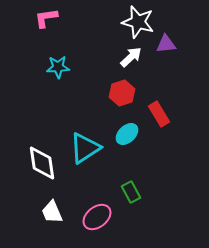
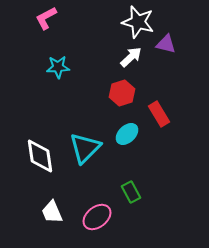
pink L-shape: rotated 20 degrees counterclockwise
purple triangle: rotated 20 degrees clockwise
cyan triangle: rotated 12 degrees counterclockwise
white diamond: moved 2 px left, 7 px up
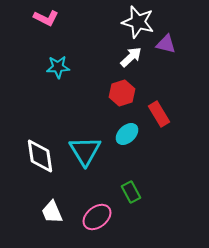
pink L-shape: rotated 125 degrees counterclockwise
cyan triangle: moved 3 px down; rotated 16 degrees counterclockwise
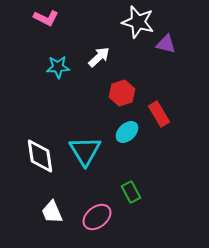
white arrow: moved 32 px left
cyan ellipse: moved 2 px up
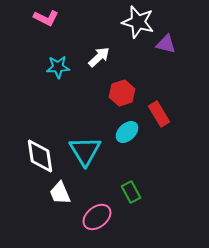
white trapezoid: moved 8 px right, 19 px up
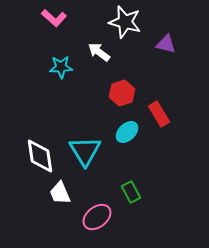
pink L-shape: moved 8 px right; rotated 15 degrees clockwise
white star: moved 13 px left
white arrow: moved 5 px up; rotated 100 degrees counterclockwise
cyan star: moved 3 px right
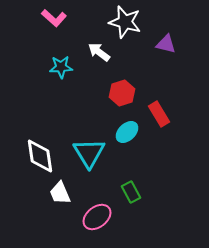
cyan triangle: moved 4 px right, 2 px down
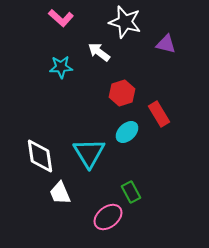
pink L-shape: moved 7 px right
pink ellipse: moved 11 px right
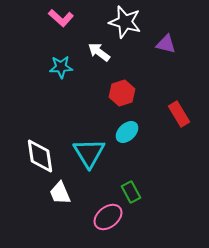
red rectangle: moved 20 px right
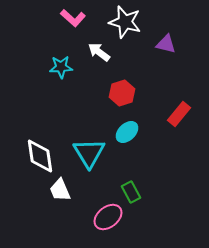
pink L-shape: moved 12 px right
red rectangle: rotated 70 degrees clockwise
white trapezoid: moved 3 px up
